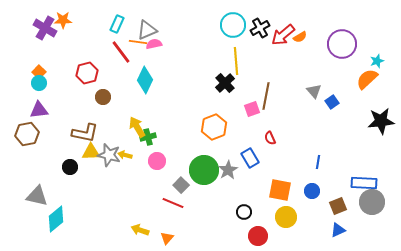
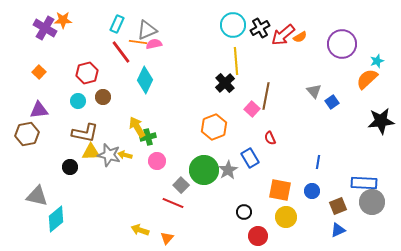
cyan circle at (39, 83): moved 39 px right, 18 px down
pink square at (252, 109): rotated 28 degrees counterclockwise
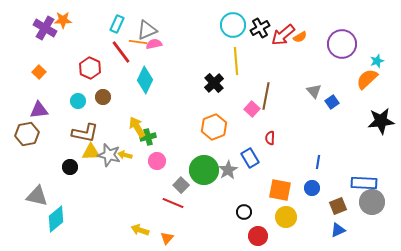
red hexagon at (87, 73): moved 3 px right, 5 px up; rotated 20 degrees counterclockwise
black cross at (225, 83): moved 11 px left
red semicircle at (270, 138): rotated 24 degrees clockwise
blue circle at (312, 191): moved 3 px up
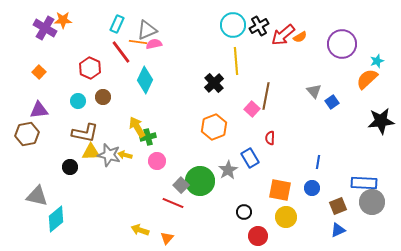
black cross at (260, 28): moved 1 px left, 2 px up
green circle at (204, 170): moved 4 px left, 11 px down
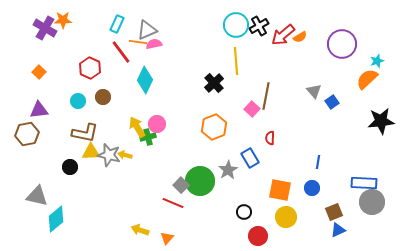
cyan circle at (233, 25): moved 3 px right
pink circle at (157, 161): moved 37 px up
brown square at (338, 206): moved 4 px left, 6 px down
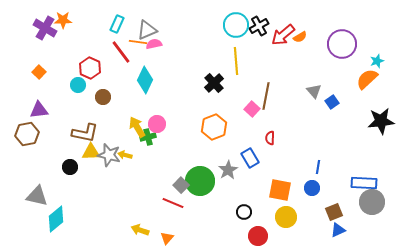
cyan circle at (78, 101): moved 16 px up
blue line at (318, 162): moved 5 px down
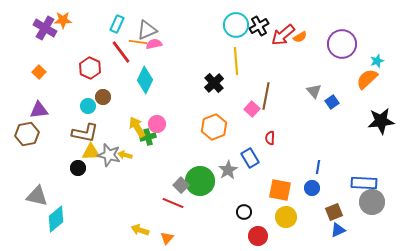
cyan circle at (78, 85): moved 10 px right, 21 px down
black circle at (70, 167): moved 8 px right, 1 px down
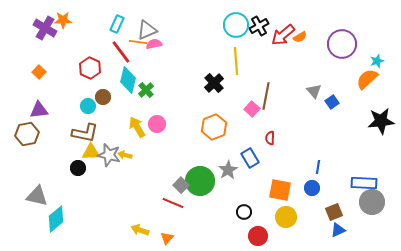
cyan diamond at (145, 80): moved 17 px left; rotated 12 degrees counterclockwise
green cross at (148, 137): moved 2 px left, 47 px up; rotated 28 degrees counterclockwise
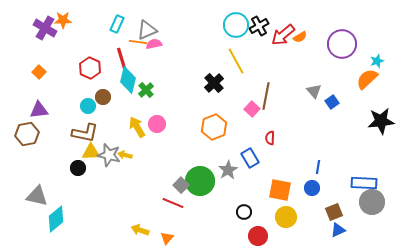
red line at (121, 52): moved 1 px right, 8 px down; rotated 20 degrees clockwise
yellow line at (236, 61): rotated 24 degrees counterclockwise
